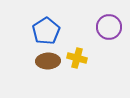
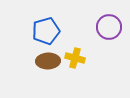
blue pentagon: rotated 16 degrees clockwise
yellow cross: moved 2 px left
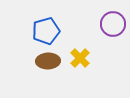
purple circle: moved 4 px right, 3 px up
yellow cross: moved 5 px right; rotated 30 degrees clockwise
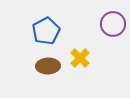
blue pentagon: rotated 12 degrees counterclockwise
brown ellipse: moved 5 px down
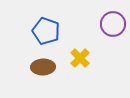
blue pentagon: rotated 24 degrees counterclockwise
brown ellipse: moved 5 px left, 1 px down
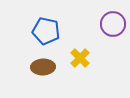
blue pentagon: rotated 8 degrees counterclockwise
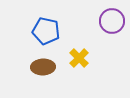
purple circle: moved 1 px left, 3 px up
yellow cross: moved 1 px left
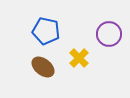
purple circle: moved 3 px left, 13 px down
brown ellipse: rotated 40 degrees clockwise
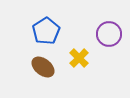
blue pentagon: rotated 28 degrees clockwise
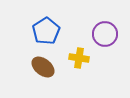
purple circle: moved 4 px left
yellow cross: rotated 36 degrees counterclockwise
